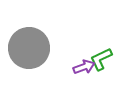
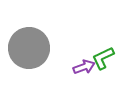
green L-shape: moved 2 px right, 1 px up
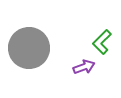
green L-shape: moved 1 px left, 16 px up; rotated 20 degrees counterclockwise
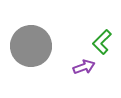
gray circle: moved 2 px right, 2 px up
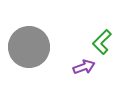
gray circle: moved 2 px left, 1 px down
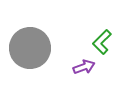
gray circle: moved 1 px right, 1 px down
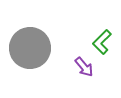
purple arrow: rotated 70 degrees clockwise
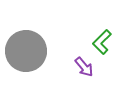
gray circle: moved 4 px left, 3 px down
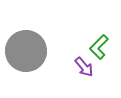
green L-shape: moved 3 px left, 5 px down
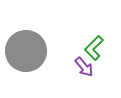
green L-shape: moved 5 px left, 1 px down
